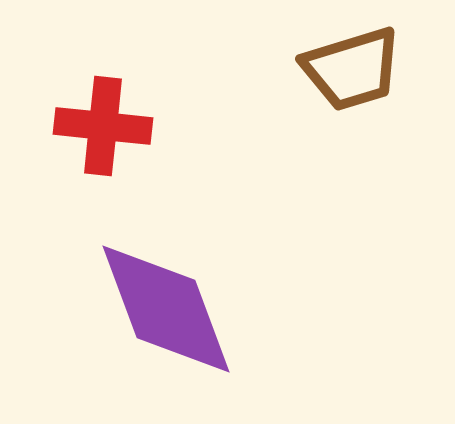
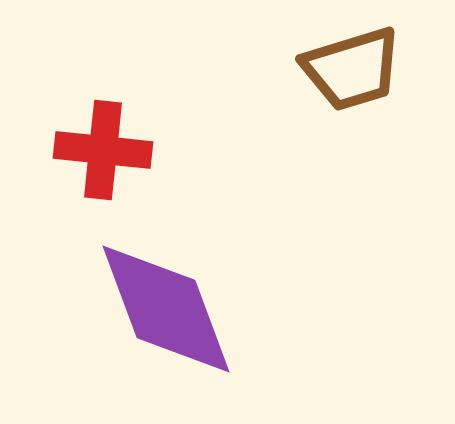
red cross: moved 24 px down
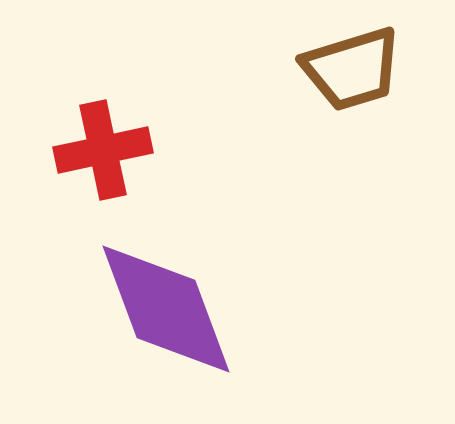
red cross: rotated 18 degrees counterclockwise
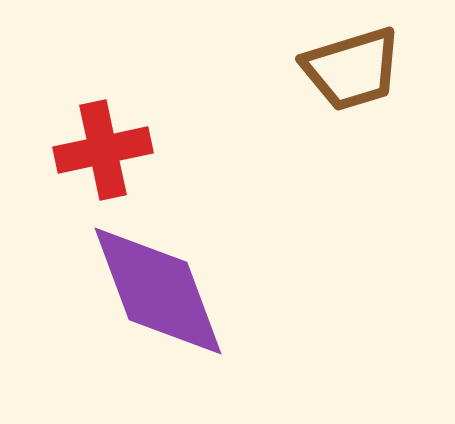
purple diamond: moved 8 px left, 18 px up
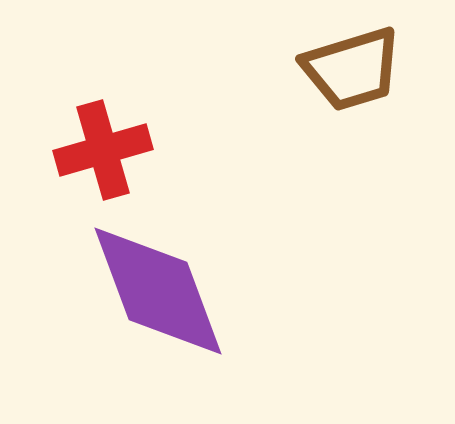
red cross: rotated 4 degrees counterclockwise
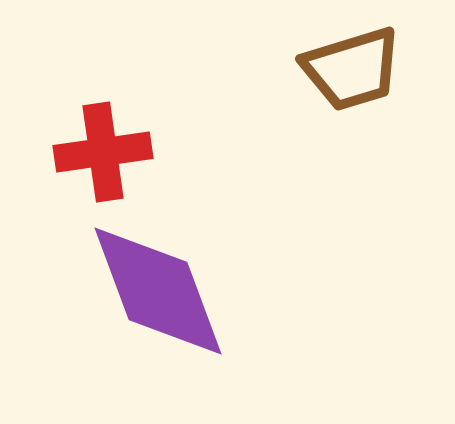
red cross: moved 2 px down; rotated 8 degrees clockwise
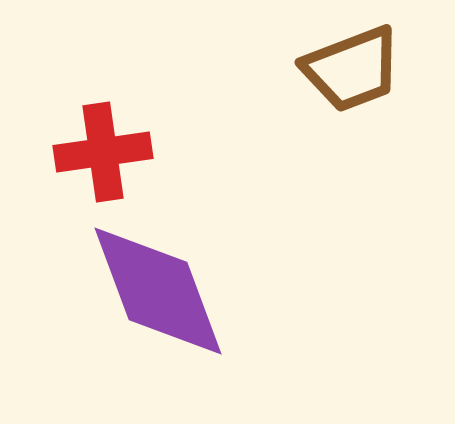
brown trapezoid: rotated 4 degrees counterclockwise
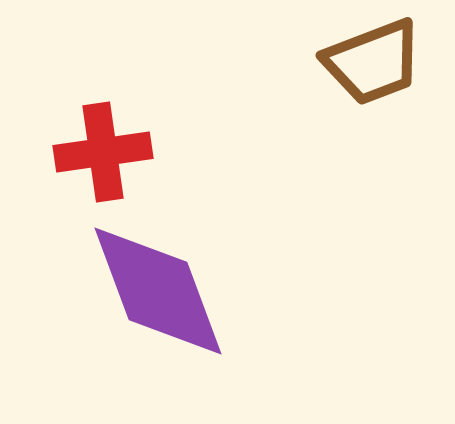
brown trapezoid: moved 21 px right, 7 px up
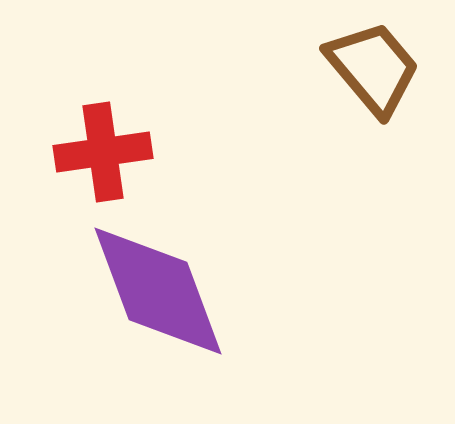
brown trapezoid: moved 6 px down; rotated 109 degrees counterclockwise
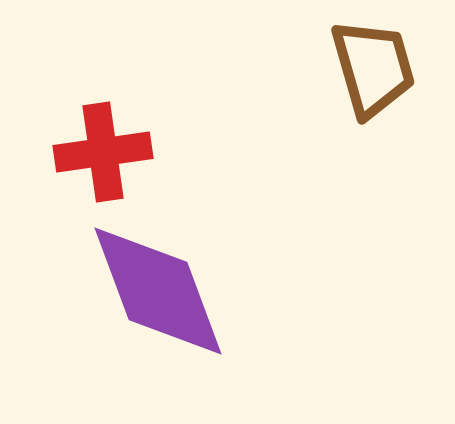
brown trapezoid: rotated 24 degrees clockwise
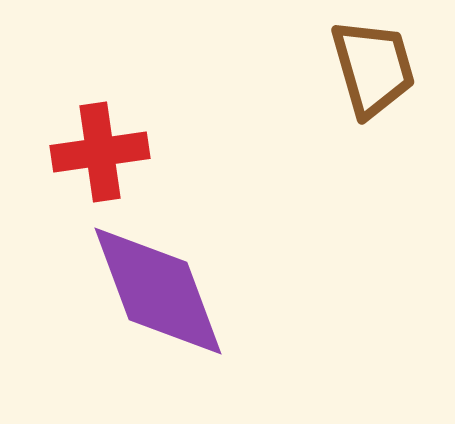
red cross: moved 3 px left
